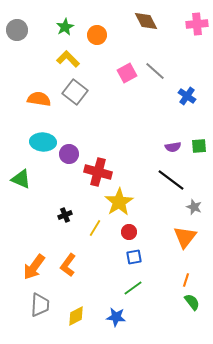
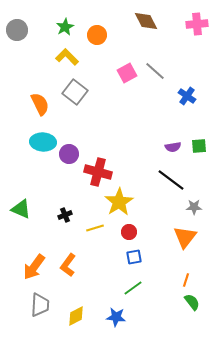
yellow L-shape: moved 1 px left, 2 px up
orange semicircle: moved 1 px right, 5 px down; rotated 55 degrees clockwise
green triangle: moved 30 px down
gray star: rotated 21 degrees counterclockwise
yellow line: rotated 42 degrees clockwise
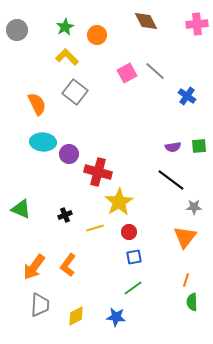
orange semicircle: moved 3 px left
green semicircle: rotated 144 degrees counterclockwise
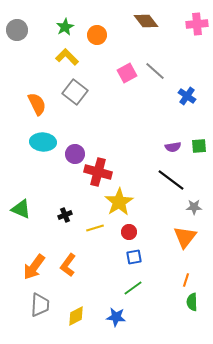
brown diamond: rotated 10 degrees counterclockwise
purple circle: moved 6 px right
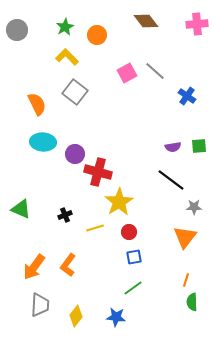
yellow diamond: rotated 25 degrees counterclockwise
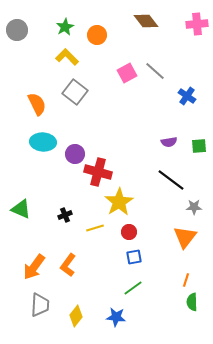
purple semicircle: moved 4 px left, 5 px up
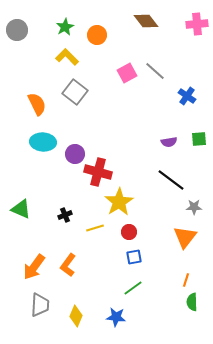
green square: moved 7 px up
yellow diamond: rotated 15 degrees counterclockwise
